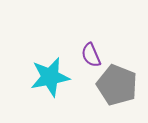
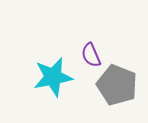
cyan star: moved 3 px right
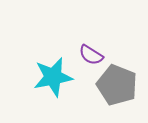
purple semicircle: rotated 35 degrees counterclockwise
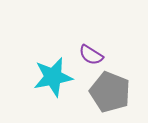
gray pentagon: moved 7 px left, 7 px down
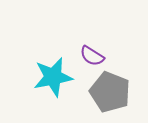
purple semicircle: moved 1 px right, 1 px down
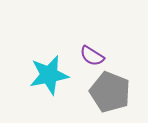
cyan star: moved 4 px left, 2 px up
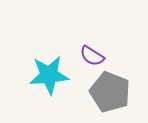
cyan star: rotated 6 degrees clockwise
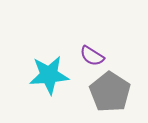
gray pentagon: rotated 12 degrees clockwise
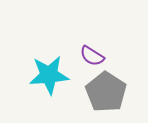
gray pentagon: moved 4 px left
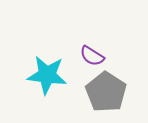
cyan star: moved 2 px left; rotated 12 degrees clockwise
